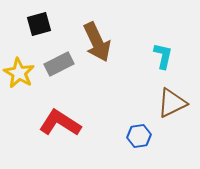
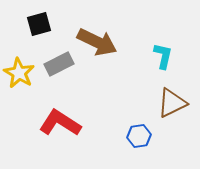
brown arrow: rotated 39 degrees counterclockwise
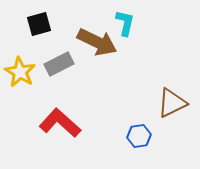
cyan L-shape: moved 38 px left, 33 px up
yellow star: moved 1 px right, 1 px up
red L-shape: rotated 9 degrees clockwise
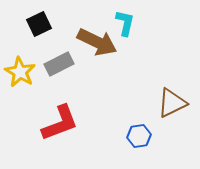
black square: rotated 10 degrees counterclockwise
red L-shape: rotated 117 degrees clockwise
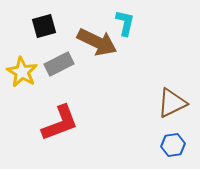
black square: moved 5 px right, 2 px down; rotated 10 degrees clockwise
yellow star: moved 2 px right
blue hexagon: moved 34 px right, 9 px down
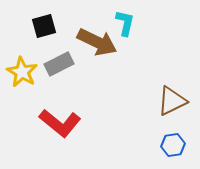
brown triangle: moved 2 px up
red L-shape: rotated 60 degrees clockwise
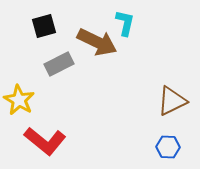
yellow star: moved 3 px left, 28 px down
red L-shape: moved 15 px left, 18 px down
blue hexagon: moved 5 px left, 2 px down; rotated 10 degrees clockwise
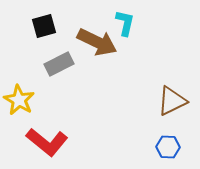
red L-shape: moved 2 px right, 1 px down
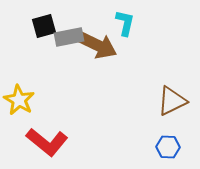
brown arrow: moved 3 px down
gray rectangle: moved 10 px right, 27 px up; rotated 16 degrees clockwise
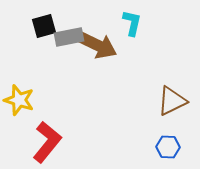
cyan L-shape: moved 7 px right
yellow star: rotated 12 degrees counterclockwise
red L-shape: rotated 90 degrees counterclockwise
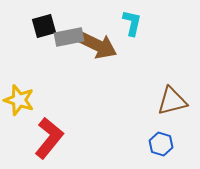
brown triangle: rotated 12 degrees clockwise
red L-shape: moved 2 px right, 4 px up
blue hexagon: moved 7 px left, 3 px up; rotated 15 degrees clockwise
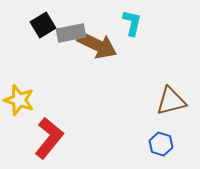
black square: moved 1 px left, 1 px up; rotated 15 degrees counterclockwise
gray rectangle: moved 2 px right, 4 px up
brown triangle: moved 1 px left
